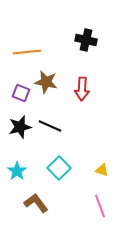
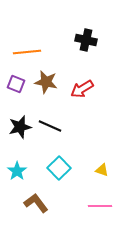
red arrow: rotated 55 degrees clockwise
purple square: moved 5 px left, 9 px up
pink line: rotated 70 degrees counterclockwise
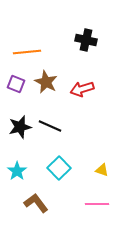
brown star: rotated 15 degrees clockwise
red arrow: rotated 15 degrees clockwise
pink line: moved 3 px left, 2 px up
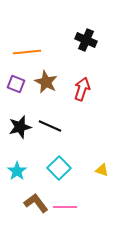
black cross: rotated 10 degrees clockwise
red arrow: rotated 125 degrees clockwise
pink line: moved 32 px left, 3 px down
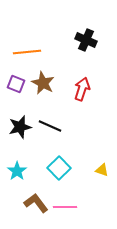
brown star: moved 3 px left, 1 px down
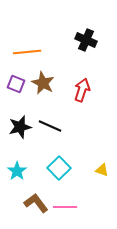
red arrow: moved 1 px down
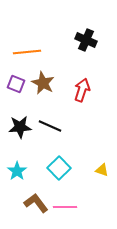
black star: rotated 10 degrees clockwise
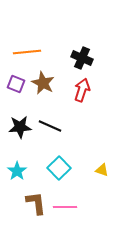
black cross: moved 4 px left, 18 px down
brown L-shape: rotated 30 degrees clockwise
